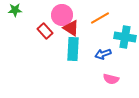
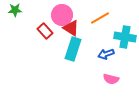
cyan rectangle: rotated 15 degrees clockwise
blue arrow: moved 3 px right
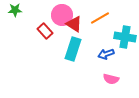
red triangle: moved 3 px right, 4 px up
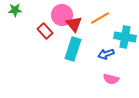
red triangle: rotated 18 degrees clockwise
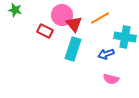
green star: rotated 16 degrees clockwise
red rectangle: rotated 21 degrees counterclockwise
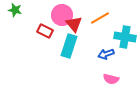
cyan rectangle: moved 4 px left, 3 px up
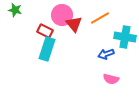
cyan rectangle: moved 22 px left, 3 px down
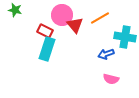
red triangle: moved 1 px right, 1 px down
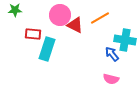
green star: rotated 16 degrees counterclockwise
pink circle: moved 2 px left
red triangle: rotated 24 degrees counterclockwise
red rectangle: moved 12 px left, 3 px down; rotated 21 degrees counterclockwise
cyan cross: moved 3 px down
blue arrow: moved 6 px right; rotated 70 degrees clockwise
